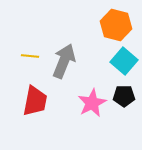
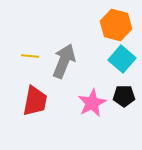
cyan square: moved 2 px left, 2 px up
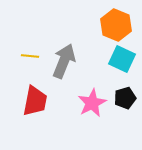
orange hexagon: rotated 8 degrees clockwise
cyan square: rotated 16 degrees counterclockwise
black pentagon: moved 1 px right, 2 px down; rotated 15 degrees counterclockwise
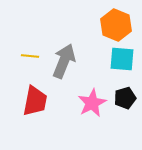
cyan square: rotated 20 degrees counterclockwise
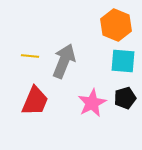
cyan square: moved 1 px right, 2 px down
red trapezoid: rotated 12 degrees clockwise
